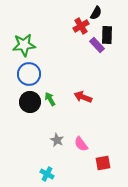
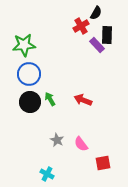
red arrow: moved 3 px down
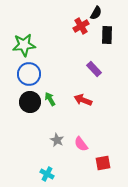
purple rectangle: moved 3 px left, 24 px down
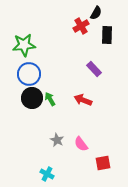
black circle: moved 2 px right, 4 px up
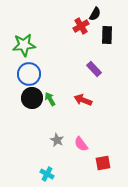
black semicircle: moved 1 px left, 1 px down
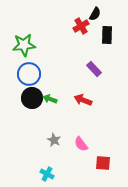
green arrow: rotated 40 degrees counterclockwise
gray star: moved 3 px left
red square: rotated 14 degrees clockwise
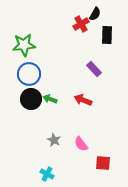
red cross: moved 2 px up
black circle: moved 1 px left, 1 px down
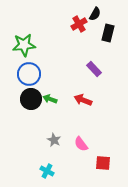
red cross: moved 2 px left
black rectangle: moved 1 px right, 2 px up; rotated 12 degrees clockwise
cyan cross: moved 3 px up
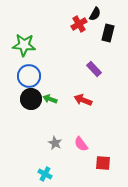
green star: rotated 10 degrees clockwise
blue circle: moved 2 px down
gray star: moved 1 px right, 3 px down
cyan cross: moved 2 px left, 3 px down
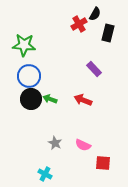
pink semicircle: moved 2 px right, 1 px down; rotated 28 degrees counterclockwise
